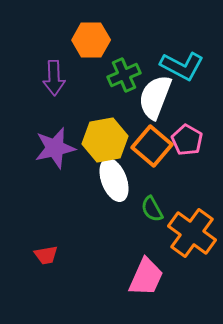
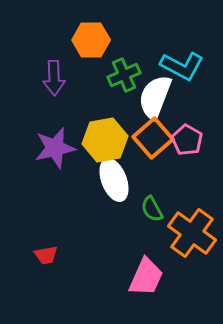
orange square: moved 1 px right, 8 px up; rotated 9 degrees clockwise
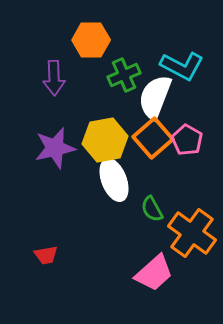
pink trapezoid: moved 8 px right, 4 px up; rotated 24 degrees clockwise
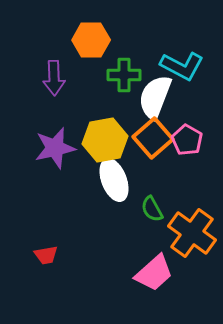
green cross: rotated 24 degrees clockwise
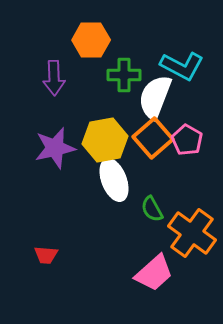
red trapezoid: rotated 15 degrees clockwise
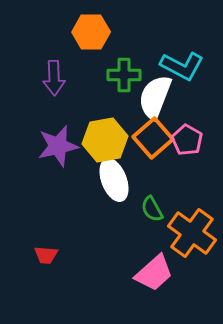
orange hexagon: moved 8 px up
purple star: moved 3 px right, 2 px up
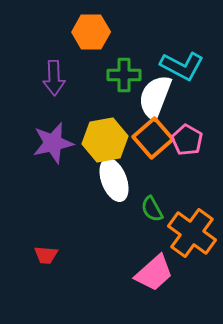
purple star: moved 5 px left, 3 px up
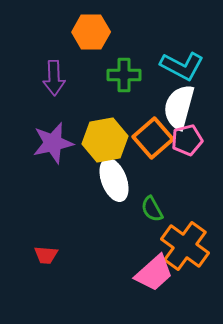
white semicircle: moved 24 px right, 10 px down; rotated 6 degrees counterclockwise
pink pentagon: rotated 28 degrees clockwise
orange cross: moved 7 px left, 13 px down
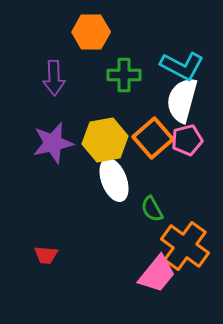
white semicircle: moved 3 px right, 7 px up
pink trapezoid: moved 3 px right, 1 px down; rotated 9 degrees counterclockwise
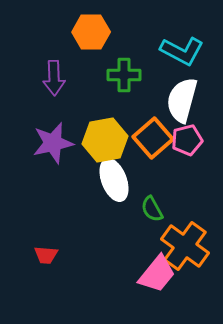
cyan L-shape: moved 15 px up
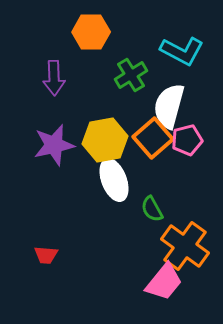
green cross: moved 7 px right; rotated 32 degrees counterclockwise
white semicircle: moved 13 px left, 6 px down
purple star: moved 1 px right, 2 px down
pink trapezoid: moved 7 px right, 8 px down
